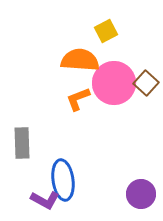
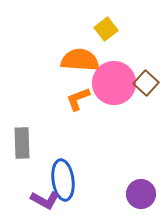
yellow square: moved 2 px up; rotated 10 degrees counterclockwise
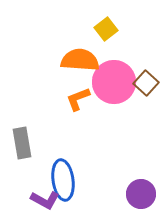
pink circle: moved 1 px up
gray rectangle: rotated 8 degrees counterclockwise
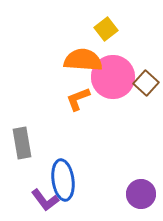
orange semicircle: moved 3 px right
pink circle: moved 1 px left, 5 px up
purple L-shape: rotated 24 degrees clockwise
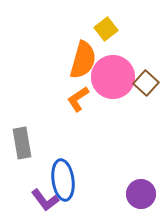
orange semicircle: rotated 102 degrees clockwise
orange L-shape: rotated 12 degrees counterclockwise
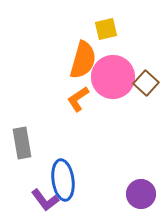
yellow square: rotated 25 degrees clockwise
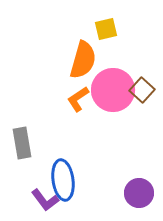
pink circle: moved 13 px down
brown square: moved 4 px left, 7 px down
purple circle: moved 2 px left, 1 px up
